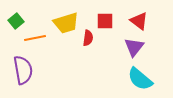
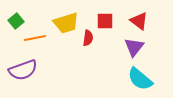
purple semicircle: rotated 80 degrees clockwise
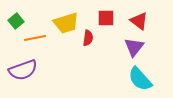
red square: moved 1 px right, 3 px up
cyan semicircle: rotated 8 degrees clockwise
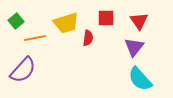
red triangle: rotated 18 degrees clockwise
purple semicircle: rotated 28 degrees counterclockwise
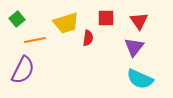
green square: moved 1 px right, 2 px up
orange line: moved 2 px down
purple semicircle: rotated 16 degrees counterclockwise
cyan semicircle: rotated 24 degrees counterclockwise
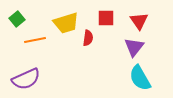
purple semicircle: moved 3 px right, 9 px down; rotated 40 degrees clockwise
cyan semicircle: moved 1 px up; rotated 36 degrees clockwise
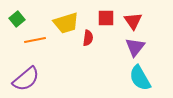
red triangle: moved 6 px left
purple triangle: moved 1 px right
purple semicircle: rotated 16 degrees counterclockwise
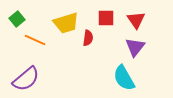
red triangle: moved 3 px right, 1 px up
orange line: rotated 35 degrees clockwise
cyan semicircle: moved 16 px left
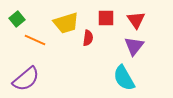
purple triangle: moved 1 px left, 1 px up
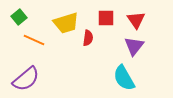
green square: moved 2 px right, 2 px up
orange line: moved 1 px left
